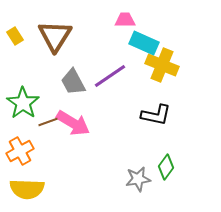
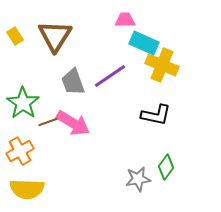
gray trapezoid: rotated 8 degrees clockwise
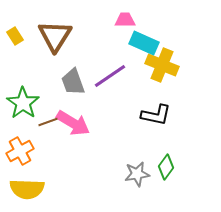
gray star: moved 1 px left, 5 px up
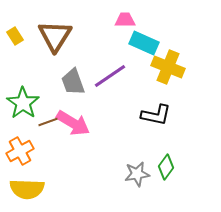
yellow cross: moved 6 px right, 2 px down
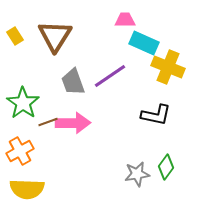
pink arrow: rotated 32 degrees counterclockwise
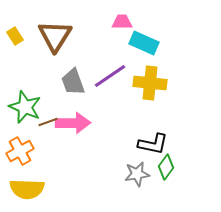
pink trapezoid: moved 3 px left, 2 px down
yellow cross: moved 18 px left, 16 px down; rotated 16 degrees counterclockwise
green star: moved 2 px right, 4 px down; rotated 12 degrees counterclockwise
black L-shape: moved 3 px left, 29 px down
